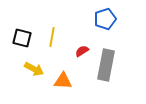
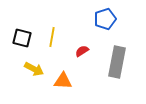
gray rectangle: moved 11 px right, 3 px up
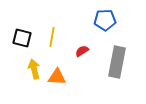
blue pentagon: moved 1 px down; rotated 15 degrees clockwise
yellow arrow: rotated 132 degrees counterclockwise
orange triangle: moved 6 px left, 4 px up
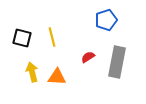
blue pentagon: moved 1 px right; rotated 15 degrees counterclockwise
yellow line: rotated 24 degrees counterclockwise
red semicircle: moved 6 px right, 6 px down
yellow arrow: moved 2 px left, 3 px down
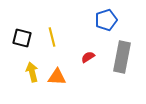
gray rectangle: moved 5 px right, 5 px up
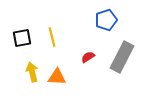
black square: rotated 24 degrees counterclockwise
gray rectangle: rotated 16 degrees clockwise
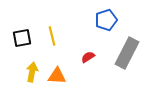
yellow line: moved 1 px up
gray rectangle: moved 5 px right, 4 px up
yellow arrow: rotated 24 degrees clockwise
orange triangle: moved 1 px up
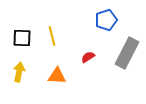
black square: rotated 12 degrees clockwise
yellow arrow: moved 13 px left
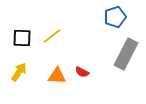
blue pentagon: moved 9 px right, 3 px up
yellow line: rotated 66 degrees clockwise
gray rectangle: moved 1 px left, 1 px down
red semicircle: moved 6 px left, 15 px down; rotated 120 degrees counterclockwise
yellow arrow: rotated 24 degrees clockwise
